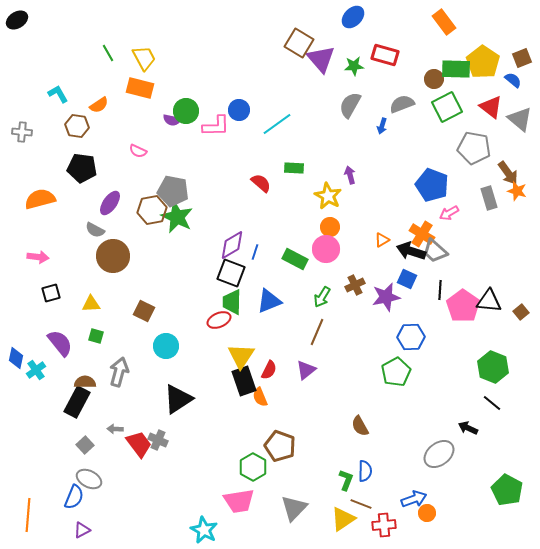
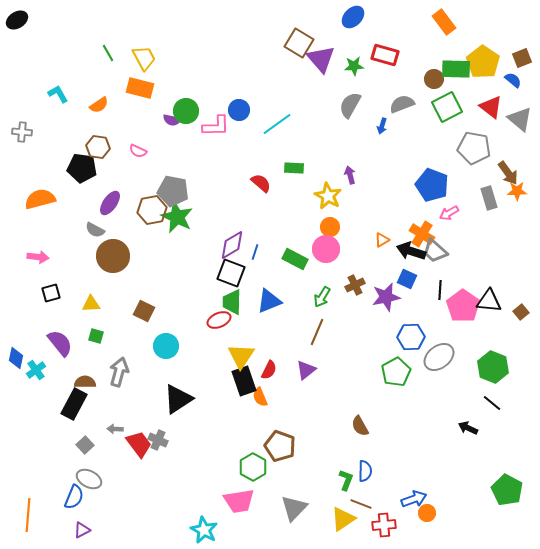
brown hexagon at (77, 126): moved 21 px right, 21 px down
orange star at (517, 191): rotated 18 degrees counterclockwise
black rectangle at (77, 402): moved 3 px left, 2 px down
gray ellipse at (439, 454): moved 97 px up
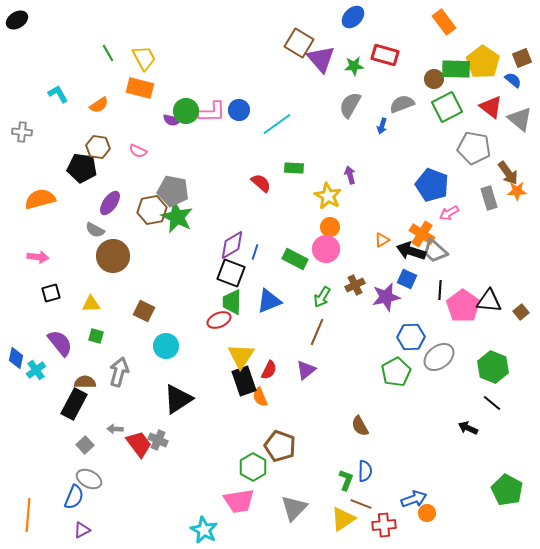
pink L-shape at (216, 126): moved 4 px left, 14 px up
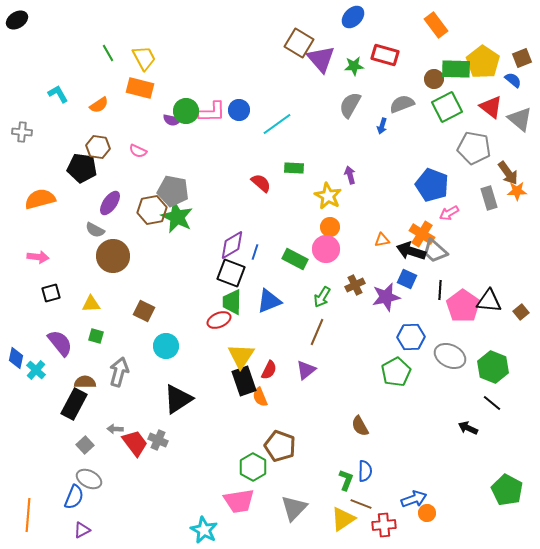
orange rectangle at (444, 22): moved 8 px left, 3 px down
orange triangle at (382, 240): rotated 21 degrees clockwise
gray ellipse at (439, 357): moved 11 px right, 1 px up; rotated 64 degrees clockwise
cyan cross at (36, 370): rotated 12 degrees counterclockwise
red trapezoid at (139, 444): moved 4 px left, 1 px up
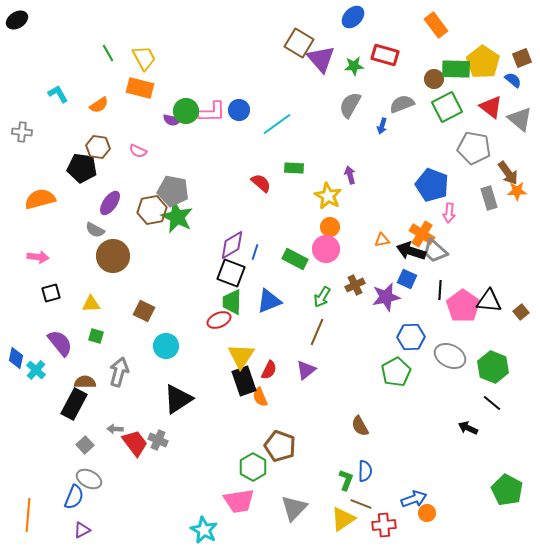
pink arrow at (449, 213): rotated 54 degrees counterclockwise
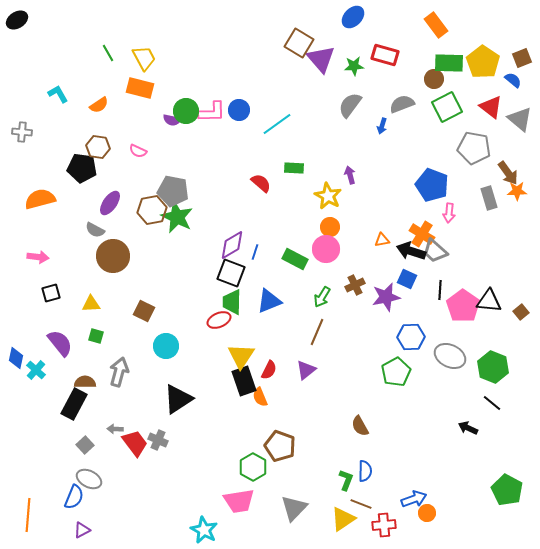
green rectangle at (456, 69): moved 7 px left, 6 px up
gray semicircle at (350, 105): rotated 8 degrees clockwise
